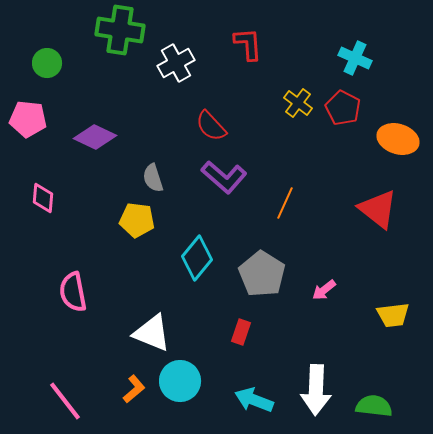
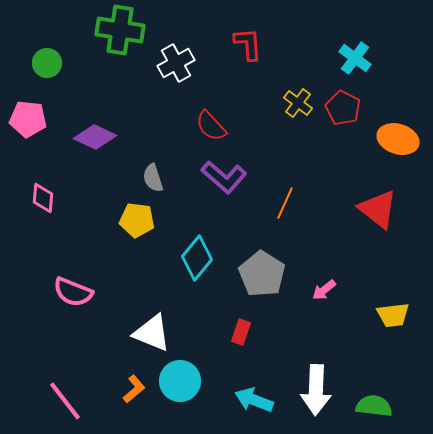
cyan cross: rotated 12 degrees clockwise
pink semicircle: rotated 57 degrees counterclockwise
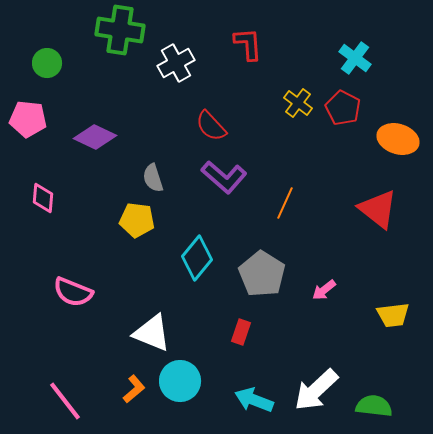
white arrow: rotated 45 degrees clockwise
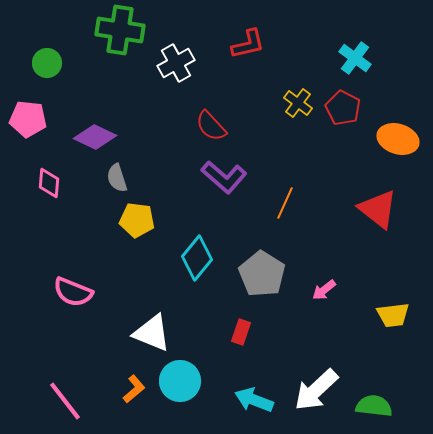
red L-shape: rotated 81 degrees clockwise
gray semicircle: moved 36 px left
pink diamond: moved 6 px right, 15 px up
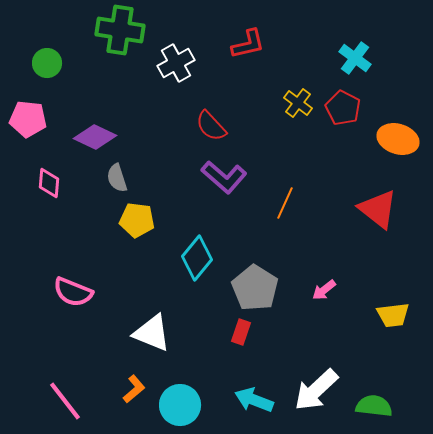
gray pentagon: moved 7 px left, 14 px down
cyan circle: moved 24 px down
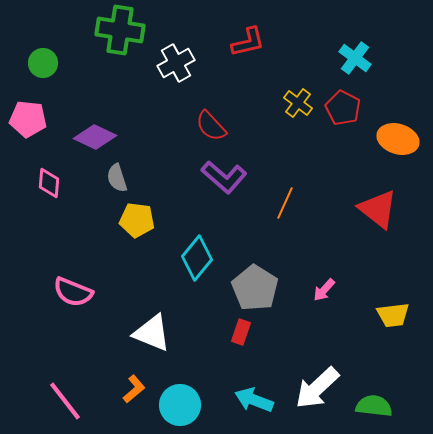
red L-shape: moved 2 px up
green circle: moved 4 px left
pink arrow: rotated 10 degrees counterclockwise
white arrow: moved 1 px right, 2 px up
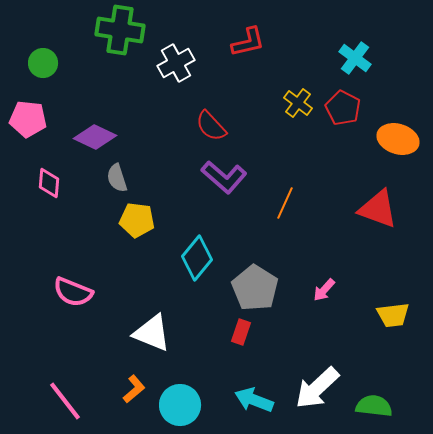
red triangle: rotated 18 degrees counterclockwise
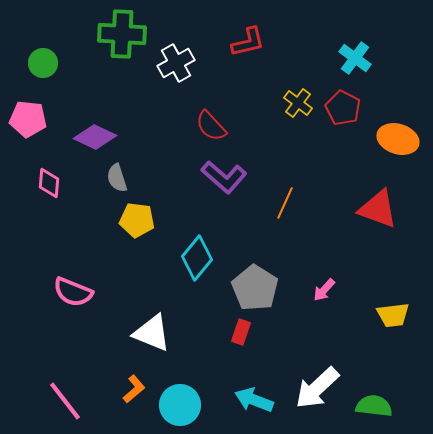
green cross: moved 2 px right, 4 px down; rotated 6 degrees counterclockwise
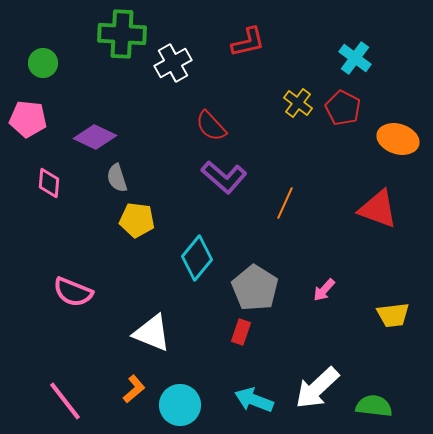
white cross: moved 3 px left
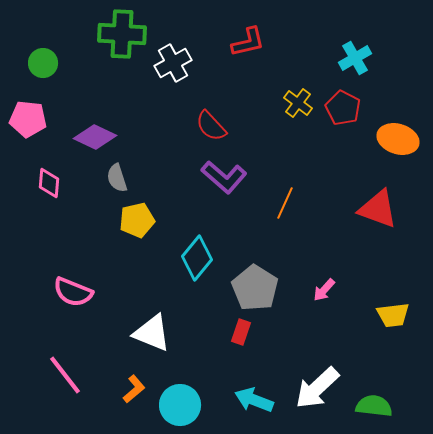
cyan cross: rotated 24 degrees clockwise
yellow pentagon: rotated 20 degrees counterclockwise
pink line: moved 26 px up
